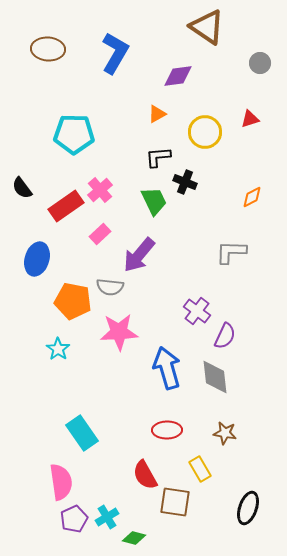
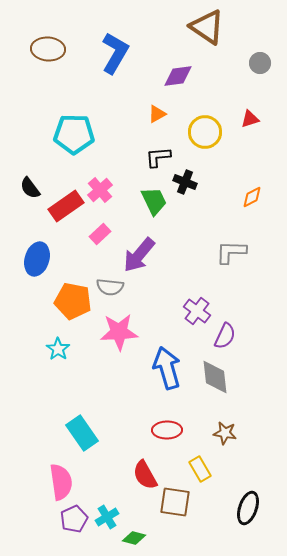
black semicircle: moved 8 px right
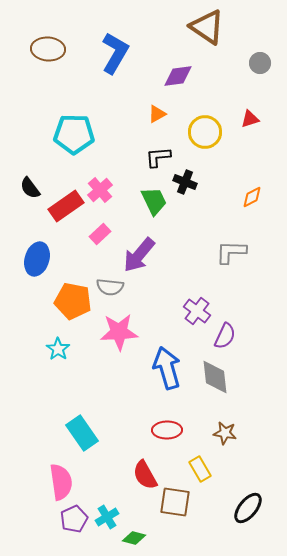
black ellipse: rotated 20 degrees clockwise
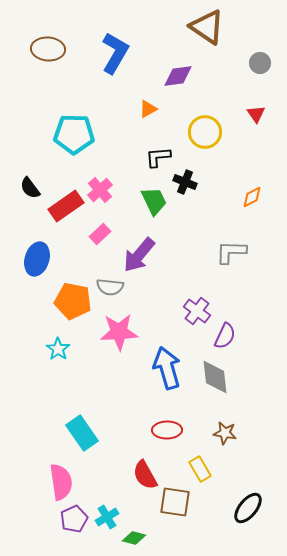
orange triangle: moved 9 px left, 5 px up
red triangle: moved 6 px right, 5 px up; rotated 48 degrees counterclockwise
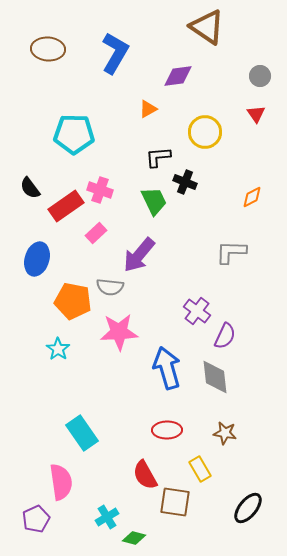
gray circle: moved 13 px down
pink cross: rotated 30 degrees counterclockwise
pink rectangle: moved 4 px left, 1 px up
purple pentagon: moved 38 px left
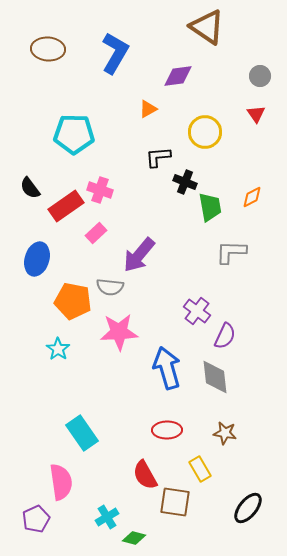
green trapezoid: moved 56 px right, 6 px down; rotated 16 degrees clockwise
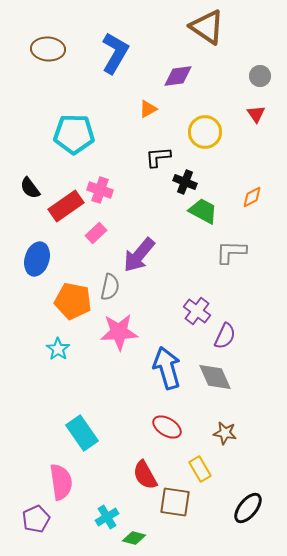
green trapezoid: moved 7 px left, 4 px down; rotated 52 degrees counterclockwise
gray semicircle: rotated 84 degrees counterclockwise
gray diamond: rotated 18 degrees counterclockwise
red ellipse: moved 3 px up; rotated 32 degrees clockwise
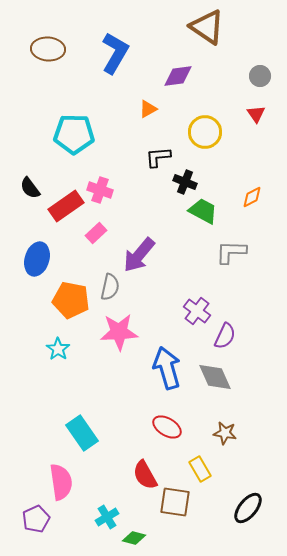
orange pentagon: moved 2 px left, 1 px up
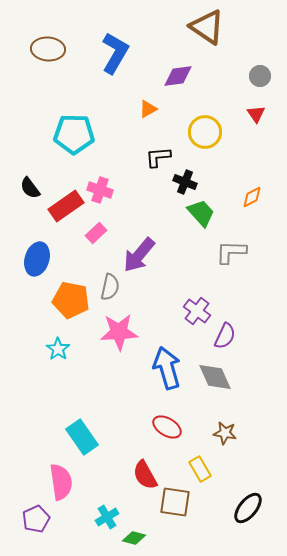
green trapezoid: moved 2 px left, 2 px down; rotated 20 degrees clockwise
cyan rectangle: moved 4 px down
